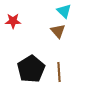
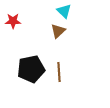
brown triangle: rotated 28 degrees clockwise
black pentagon: rotated 20 degrees clockwise
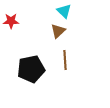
red star: moved 2 px left
brown line: moved 6 px right, 12 px up
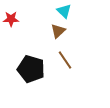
red star: moved 2 px up
brown line: rotated 30 degrees counterclockwise
black pentagon: rotated 28 degrees clockwise
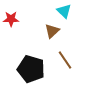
brown triangle: moved 6 px left
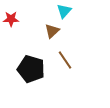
cyan triangle: rotated 28 degrees clockwise
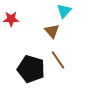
brown triangle: rotated 28 degrees counterclockwise
brown line: moved 7 px left
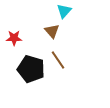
red star: moved 3 px right, 19 px down
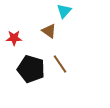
brown triangle: moved 3 px left; rotated 14 degrees counterclockwise
brown line: moved 2 px right, 4 px down
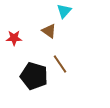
black pentagon: moved 3 px right, 7 px down
